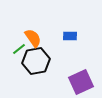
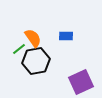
blue rectangle: moved 4 px left
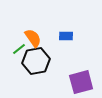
purple square: rotated 10 degrees clockwise
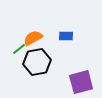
orange semicircle: rotated 84 degrees counterclockwise
black hexagon: moved 1 px right, 1 px down
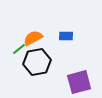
purple square: moved 2 px left
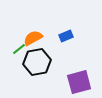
blue rectangle: rotated 24 degrees counterclockwise
